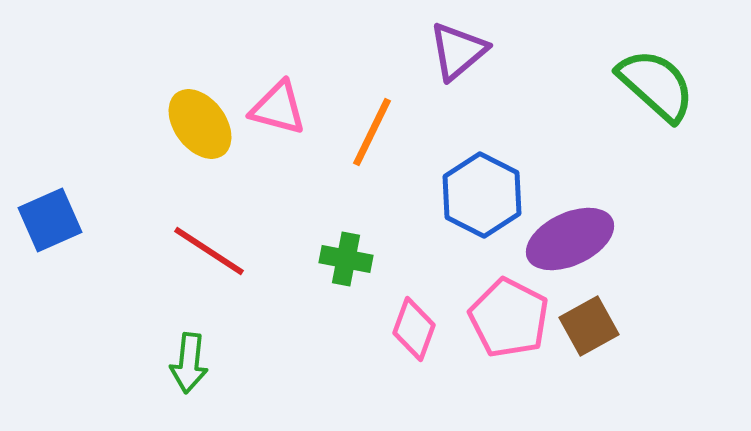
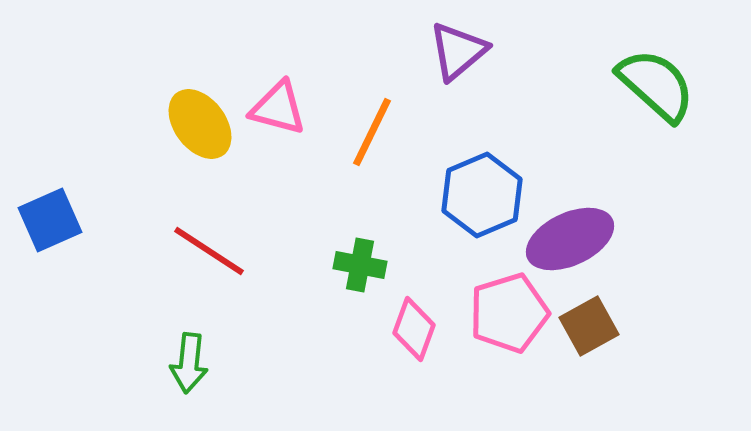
blue hexagon: rotated 10 degrees clockwise
green cross: moved 14 px right, 6 px down
pink pentagon: moved 5 px up; rotated 28 degrees clockwise
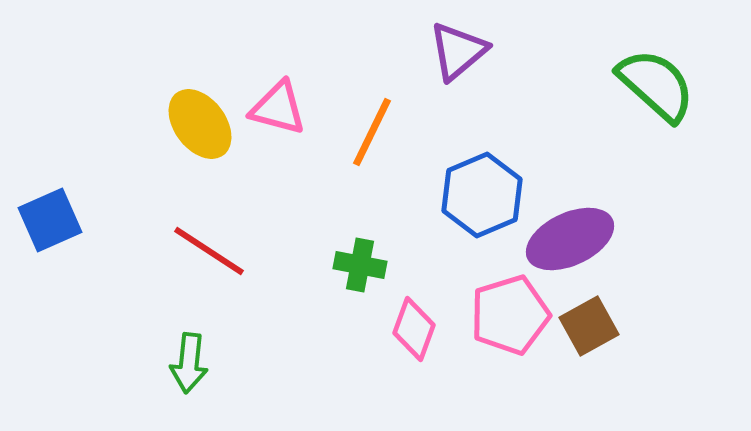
pink pentagon: moved 1 px right, 2 px down
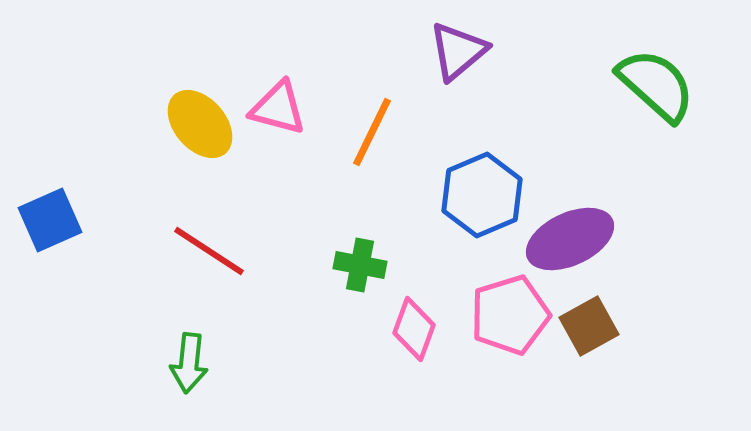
yellow ellipse: rotated 4 degrees counterclockwise
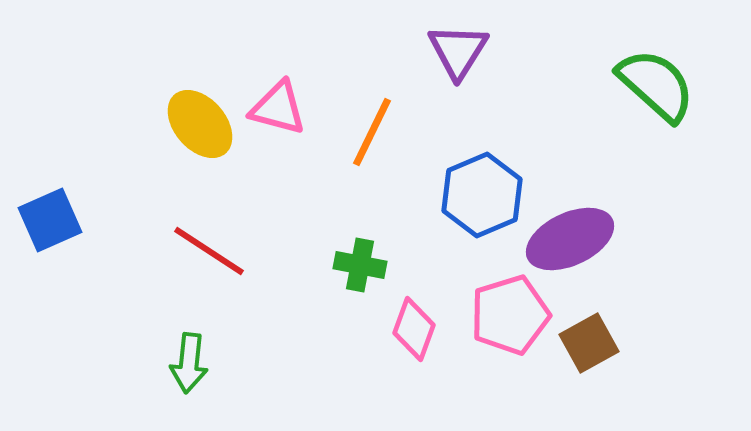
purple triangle: rotated 18 degrees counterclockwise
brown square: moved 17 px down
